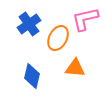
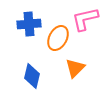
blue cross: rotated 30 degrees clockwise
orange triangle: rotated 50 degrees counterclockwise
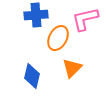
blue cross: moved 7 px right, 9 px up
orange triangle: moved 3 px left
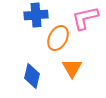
pink L-shape: moved 1 px up
orange triangle: rotated 15 degrees counterclockwise
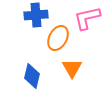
pink L-shape: moved 2 px right
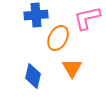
blue diamond: moved 1 px right
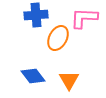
pink L-shape: moved 3 px left; rotated 16 degrees clockwise
orange triangle: moved 3 px left, 12 px down
blue diamond: rotated 50 degrees counterclockwise
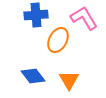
pink L-shape: rotated 56 degrees clockwise
orange ellipse: moved 2 px down
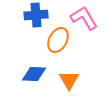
blue diamond: moved 1 px right, 2 px up; rotated 50 degrees counterclockwise
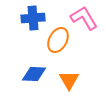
blue cross: moved 3 px left, 3 px down
